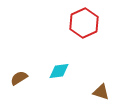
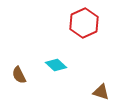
cyan diamond: moved 3 px left, 6 px up; rotated 50 degrees clockwise
brown semicircle: moved 3 px up; rotated 84 degrees counterclockwise
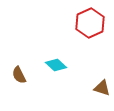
red hexagon: moved 6 px right
brown triangle: moved 1 px right, 4 px up
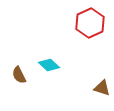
cyan diamond: moved 7 px left
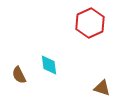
cyan diamond: rotated 40 degrees clockwise
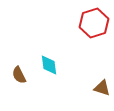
red hexagon: moved 4 px right; rotated 8 degrees clockwise
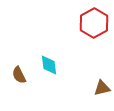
red hexagon: rotated 12 degrees counterclockwise
brown triangle: rotated 30 degrees counterclockwise
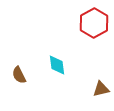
cyan diamond: moved 8 px right
brown triangle: moved 1 px left, 1 px down
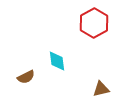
cyan diamond: moved 4 px up
brown semicircle: moved 7 px right, 2 px down; rotated 90 degrees counterclockwise
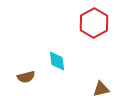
brown semicircle: rotated 12 degrees clockwise
